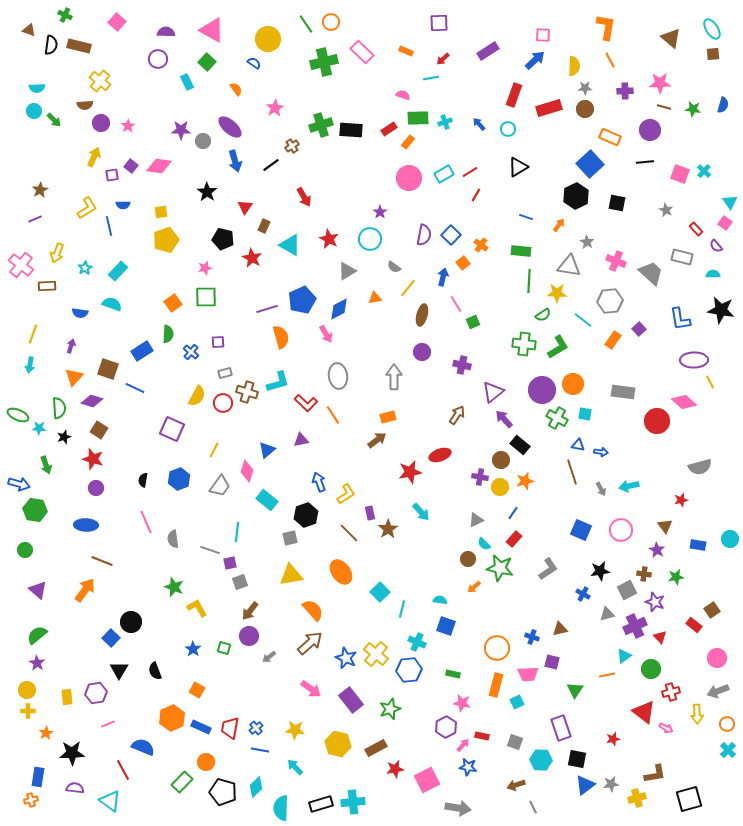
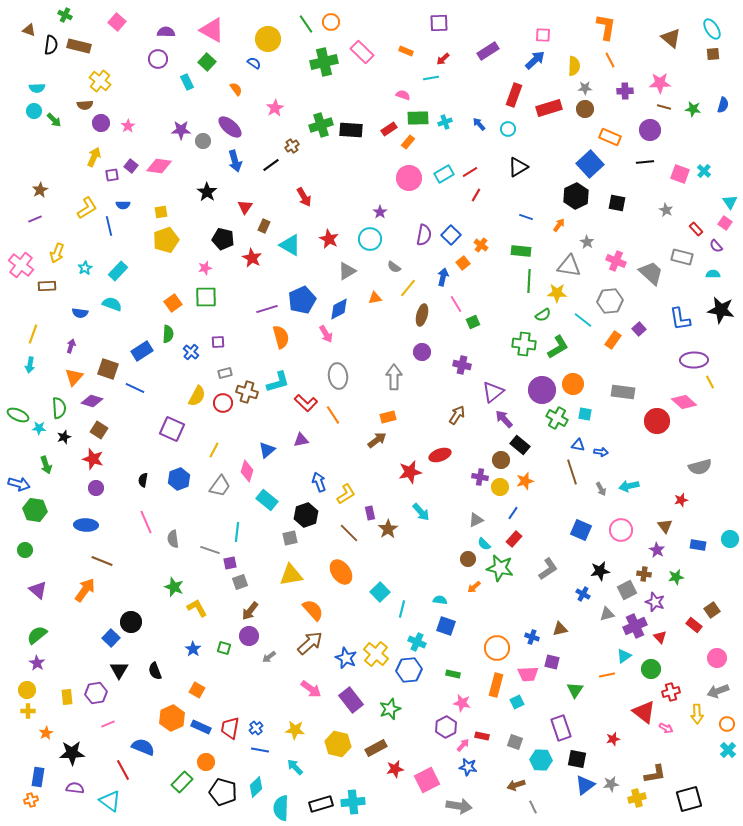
gray arrow at (458, 808): moved 1 px right, 2 px up
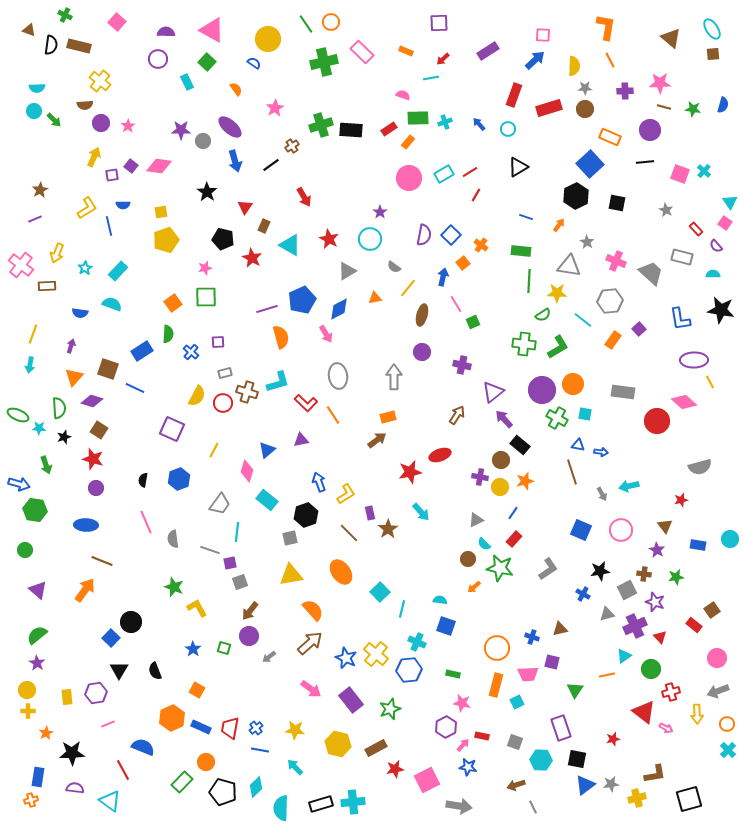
gray trapezoid at (220, 486): moved 18 px down
gray arrow at (601, 489): moved 1 px right, 5 px down
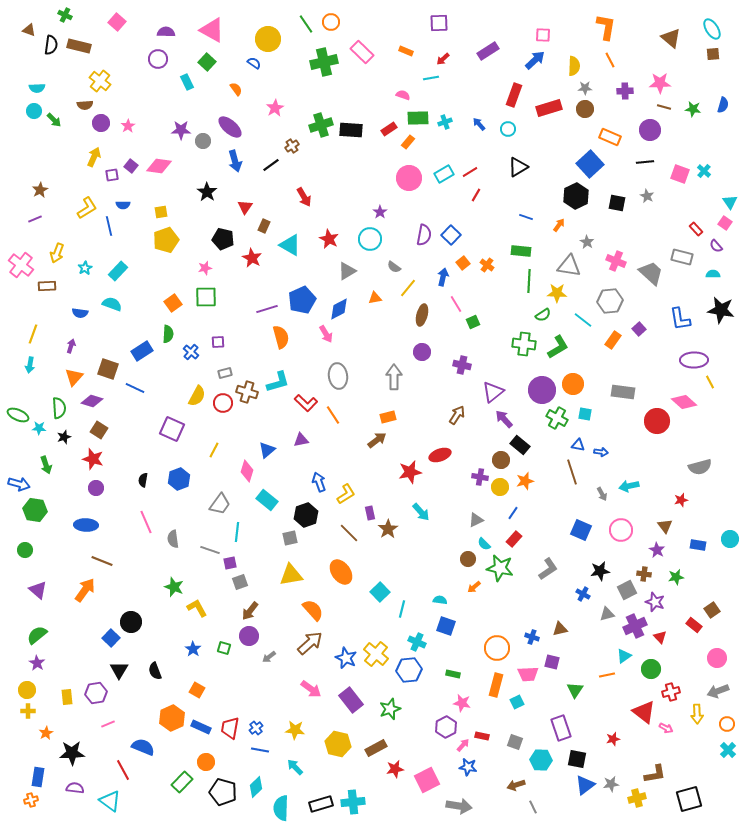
gray star at (666, 210): moved 19 px left, 14 px up
orange cross at (481, 245): moved 6 px right, 20 px down
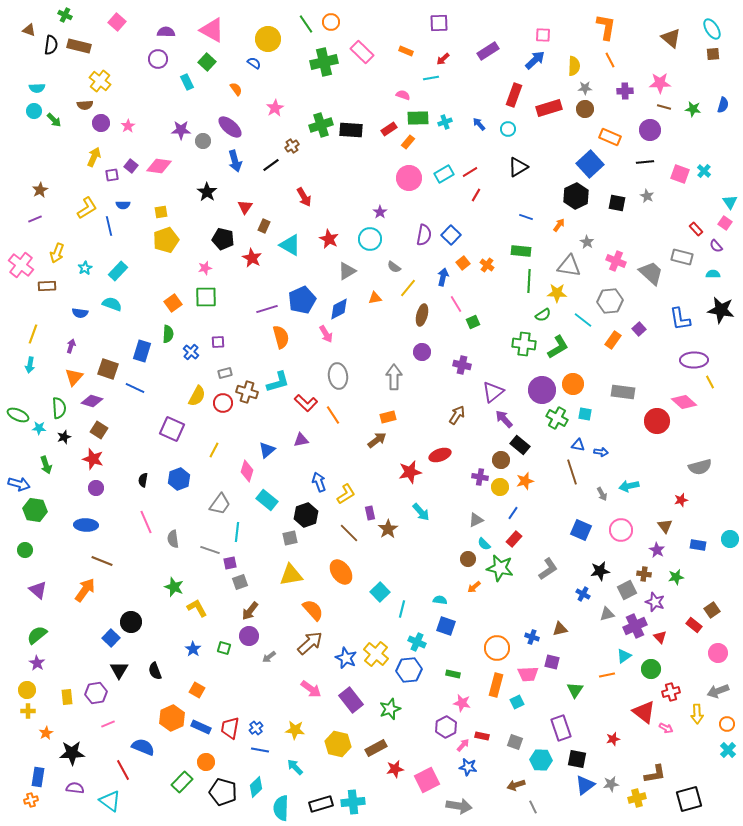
blue rectangle at (142, 351): rotated 40 degrees counterclockwise
pink circle at (717, 658): moved 1 px right, 5 px up
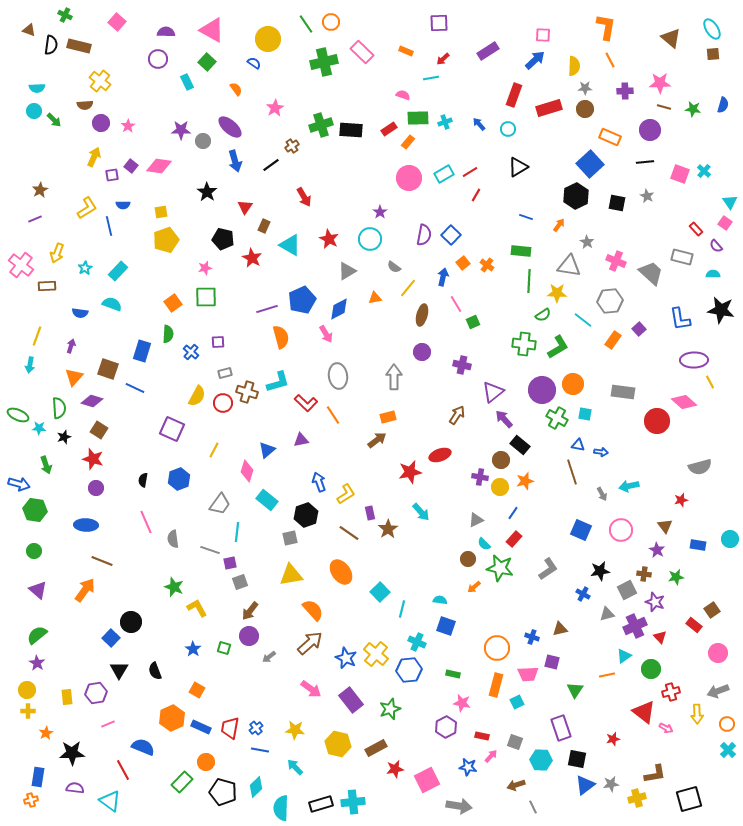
yellow line at (33, 334): moved 4 px right, 2 px down
brown line at (349, 533): rotated 10 degrees counterclockwise
green circle at (25, 550): moved 9 px right, 1 px down
pink arrow at (463, 745): moved 28 px right, 11 px down
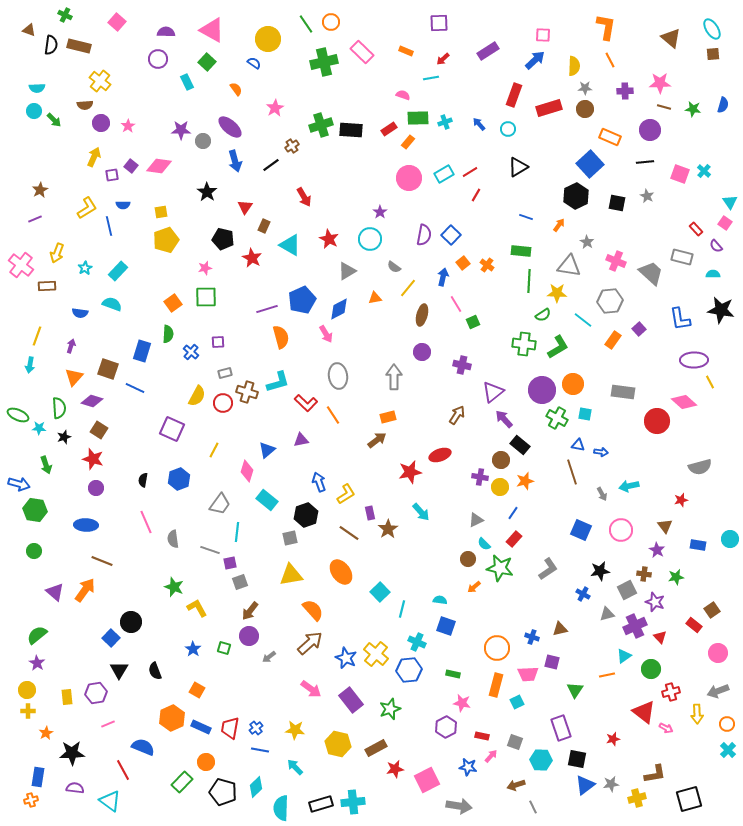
purple triangle at (38, 590): moved 17 px right, 2 px down
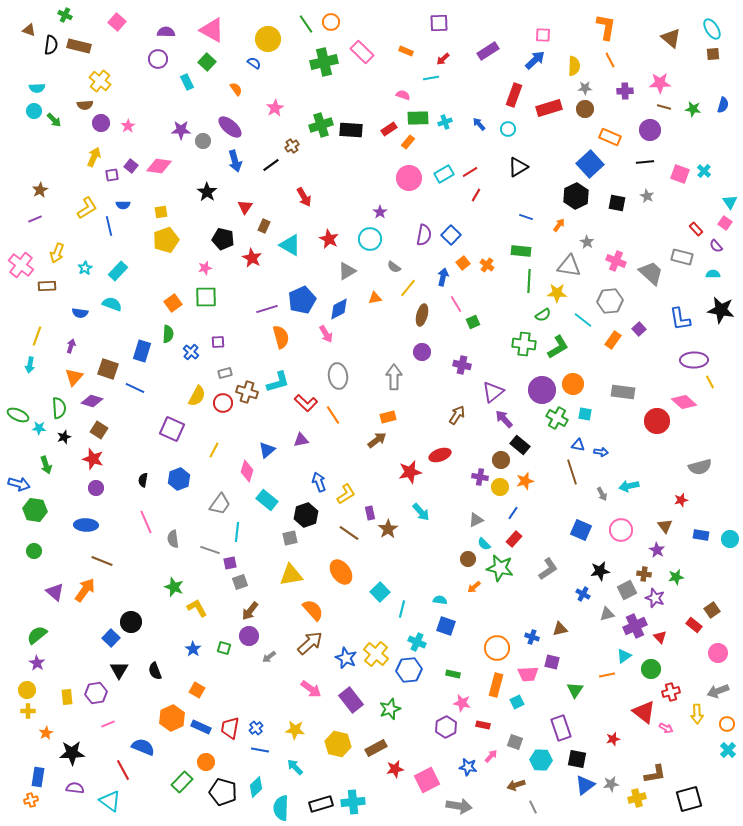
blue rectangle at (698, 545): moved 3 px right, 10 px up
purple star at (655, 602): moved 4 px up
red rectangle at (482, 736): moved 1 px right, 11 px up
